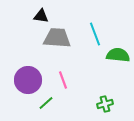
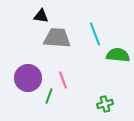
purple circle: moved 2 px up
green line: moved 3 px right, 7 px up; rotated 28 degrees counterclockwise
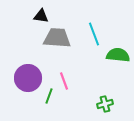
cyan line: moved 1 px left
pink line: moved 1 px right, 1 px down
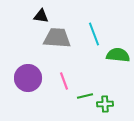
green line: moved 36 px right; rotated 56 degrees clockwise
green cross: rotated 14 degrees clockwise
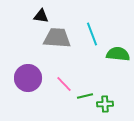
cyan line: moved 2 px left
green semicircle: moved 1 px up
pink line: moved 3 px down; rotated 24 degrees counterclockwise
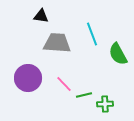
gray trapezoid: moved 5 px down
green semicircle: rotated 125 degrees counterclockwise
green line: moved 1 px left, 1 px up
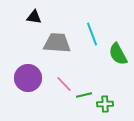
black triangle: moved 7 px left, 1 px down
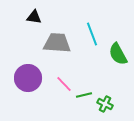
green cross: rotated 28 degrees clockwise
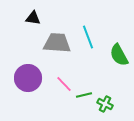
black triangle: moved 1 px left, 1 px down
cyan line: moved 4 px left, 3 px down
green semicircle: moved 1 px right, 1 px down
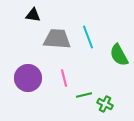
black triangle: moved 3 px up
gray trapezoid: moved 4 px up
pink line: moved 6 px up; rotated 30 degrees clockwise
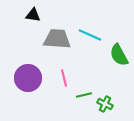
cyan line: moved 2 px right, 2 px up; rotated 45 degrees counterclockwise
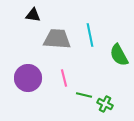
cyan line: rotated 55 degrees clockwise
green line: rotated 28 degrees clockwise
